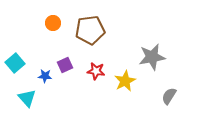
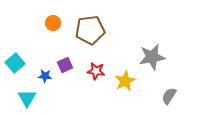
cyan triangle: rotated 12 degrees clockwise
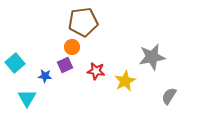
orange circle: moved 19 px right, 24 px down
brown pentagon: moved 7 px left, 8 px up
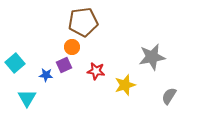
purple square: moved 1 px left
blue star: moved 1 px right, 1 px up
yellow star: moved 4 px down; rotated 10 degrees clockwise
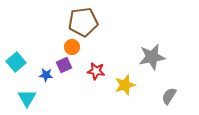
cyan square: moved 1 px right, 1 px up
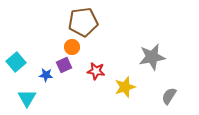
yellow star: moved 2 px down
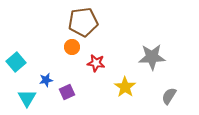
gray star: rotated 8 degrees clockwise
purple square: moved 3 px right, 27 px down
red star: moved 8 px up
blue star: moved 5 px down; rotated 16 degrees counterclockwise
yellow star: rotated 20 degrees counterclockwise
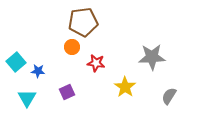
blue star: moved 8 px left, 9 px up; rotated 16 degrees clockwise
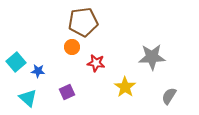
cyan triangle: moved 1 px right; rotated 18 degrees counterclockwise
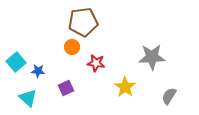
purple square: moved 1 px left, 4 px up
